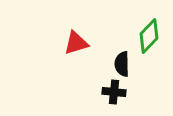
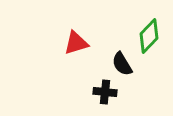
black semicircle: rotated 30 degrees counterclockwise
black cross: moved 9 px left
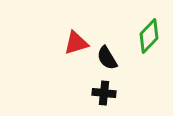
black semicircle: moved 15 px left, 6 px up
black cross: moved 1 px left, 1 px down
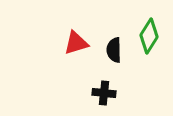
green diamond: rotated 12 degrees counterclockwise
black semicircle: moved 7 px right, 8 px up; rotated 30 degrees clockwise
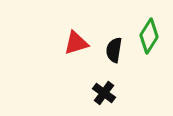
black semicircle: rotated 10 degrees clockwise
black cross: rotated 30 degrees clockwise
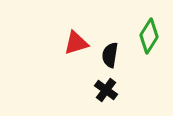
black semicircle: moved 4 px left, 5 px down
black cross: moved 2 px right, 3 px up
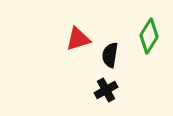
red triangle: moved 2 px right, 4 px up
black cross: rotated 25 degrees clockwise
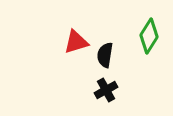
red triangle: moved 2 px left, 3 px down
black semicircle: moved 5 px left
